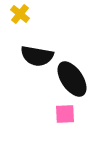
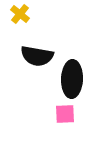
black ellipse: rotated 36 degrees clockwise
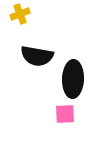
yellow cross: rotated 30 degrees clockwise
black ellipse: moved 1 px right
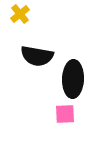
yellow cross: rotated 18 degrees counterclockwise
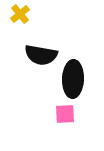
black semicircle: moved 4 px right, 1 px up
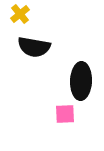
black semicircle: moved 7 px left, 8 px up
black ellipse: moved 8 px right, 2 px down
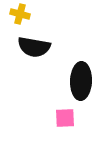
yellow cross: rotated 36 degrees counterclockwise
pink square: moved 4 px down
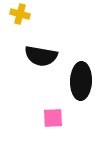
black semicircle: moved 7 px right, 9 px down
pink square: moved 12 px left
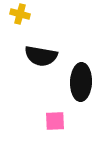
black ellipse: moved 1 px down
pink square: moved 2 px right, 3 px down
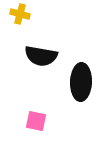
pink square: moved 19 px left; rotated 15 degrees clockwise
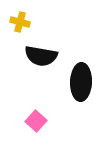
yellow cross: moved 8 px down
pink square: rotated 30 degrees clockwise
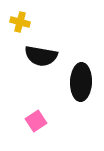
pink square: rotated 15 degrees clockwise
